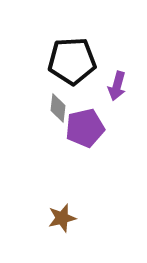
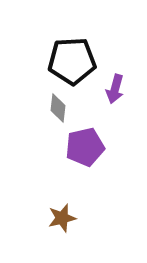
purple arrow: moved 2 px left, 3 px down
purple pentagon: moved 19 px down
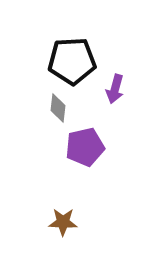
brown star: moved 1 px right, 4 px down; rotated 16 degrees clockwise
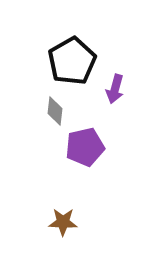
black pentagon: rotated 27 degrees counterclockwise
gray diamond: moved 3 px left, 3 px down
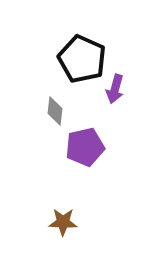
black pentagon: moved 10 px right, 2 px up; rotated 18 degrees counterclockwise
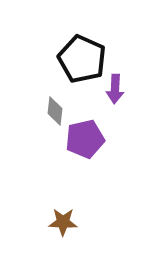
purple arrow: rotated 12 degrees counterclockwise
purple pentagon: moved 8 px up
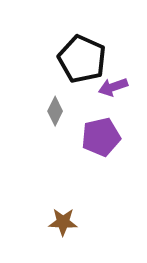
purple arrow: moved 2 px left, 2 px up; rotated 68 degrees clockwise
gray diamond: rotated 20 degrees clockwise
purple pentagon: moved 16 px right, 2 px up
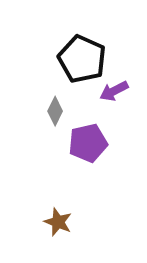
purple arrow: moved 1 px right, 4 px down; rotated 8 degrees counterclockwise
purple pentagon: moved 13 px left, 6 px down
brown star: moved 5 px left; rotated 20 degrees clockwise
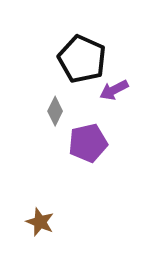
purple arrow: moved 1 px up
brown star: moved 18 px left
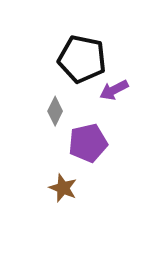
black pentagon: rotated 12 degrees counterclockwise
brown star: moved 23 px right, 34 px up
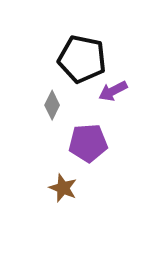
purple arrow: moved 1 px left, 1 px down
gray diamond: moved 3 px left, 6 px up
purple pentagon: rotated 9 degrees clockwise
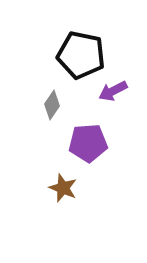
black pentagon: moved 1 px left, 4 px up
gray diamond: rotated 8 degrees clockwise
